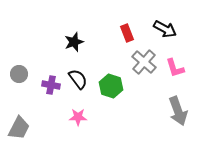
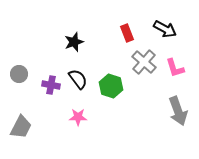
gray trapezoid: moved 2 px right, 1 px up
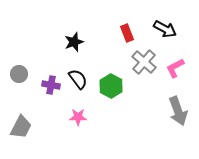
pink L-shape: rotated 80 degrees clockwise
green hexagon: rotated 10 degrees clockwise
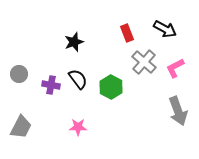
green hexagon: moved 1 px down
pink star: moved 10 px down
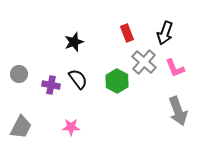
black arrow: moved 4 px down; rotated 80 degrees clockwise
pink L-shape: rotated 85 degrees counterclockwise
green hexagon: moved 6 px right, 6 px up
pink star: moved 7 px left
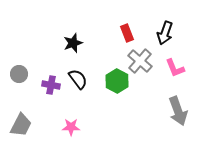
black star: moved 1 px left, 1 px down
gray cross: moved 4 px left, 1 px up
gray trapezoid: moved 2 px up
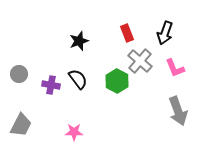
black star: moved 6 px right, 2 px up
pink star: moved 3 px right, 5 px down
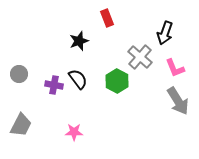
red rectangle: moved 20 px left, 15 px up
gray cross: moved 4 px up
purple cross: moved 3 px right
gray arrow: moved 10 px up; rotated 12 degrees counterclockwise
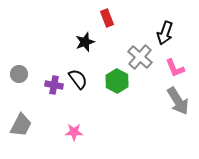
black star: moved 6 px right, 1 px down
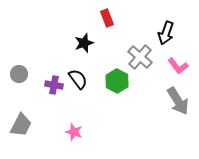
black arrow: moved 1 px right
black star: moved 1 px left, 1 px down
pink L-shape: moved 3 px right, 2 px up; rotated 15 degrees counterclockwise
pink star: rotated 18 degrees clockwise
